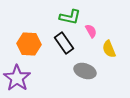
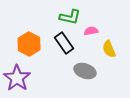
pink semicircle: rotated 72 degrees counterclockwise
orange hexagon: rotated 25 degrees clockwise
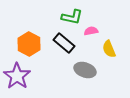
green L-shape: moved 2 px right
black rectangle: rotated 15 degrees counterclockwise
gray ellipse: moved 1 px up
purple star: moved 2 px up
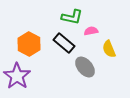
gray ellipse: moved 3 px up; rotated 30 degrees clockwise
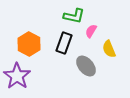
green L-shape: moved 2 px right, 1 px up
pink semicircle: rotated 48 degrees counterclockwise
black rectangle: rotated 70 degrees clockwise
gray ellipse: moved 1 px right, 1 px up
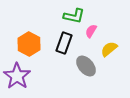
yellow semicircle: rotated 72 degrees clockwise
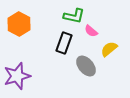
pink semicircle: rotated 80 degrees counterclockwise
orange hexagon: moved 10 px left, 20 px up
purple star: rotated 20 degrees clockwise
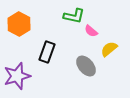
black rectangle: moved 17 px left, 9 px down
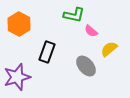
green L-shape: moved 1 px up
purple star: moved 1 px down
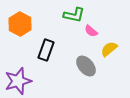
orange hexagon: moved 1 px right
black rectangle: moved 1 px left, 2 px up
purple star: moved 1 px right, 4 px down
